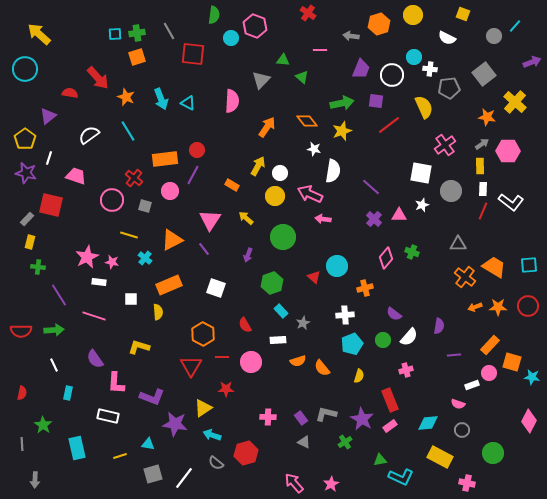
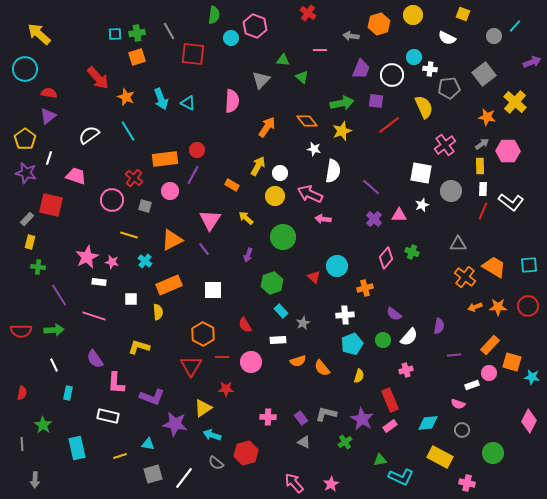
red semicircle at (70, 93): moved 21 px left
cyan cross at (145, 258): moved 3 px down
white square at (216, 288): moved 3 px left, 2 px down; rotated 18 degrees counterclockwise
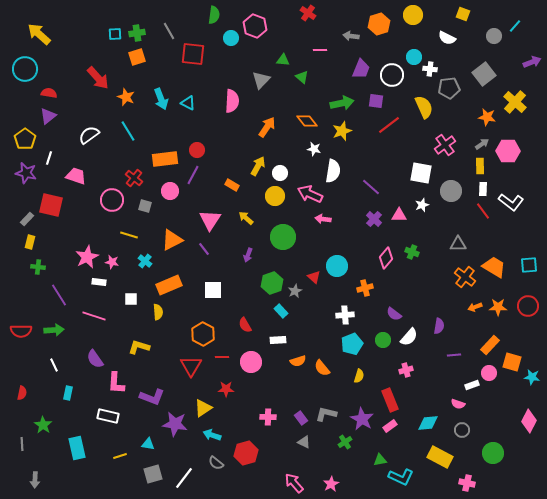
red line at (483, 211): rotated 60 degrees counterclockwise
gray star at (303, 323): moved 8 px left, 32 px up
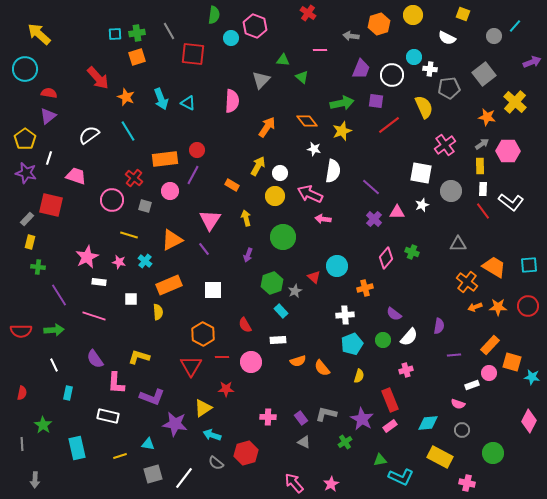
pink triangle at (399, 215): moved 2 px left, 3 px up
yellow arrow at (246, 218): rotated 35 degrees clockwise
pink star at (112, 262): moved 7 px right
orange cross at (465, 277): moved 2 px right, 5 px down
yellow L-shape at (139, 347): moved 10 px down
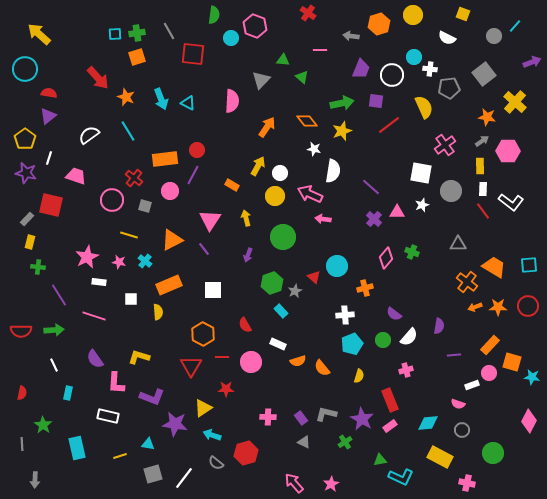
gray arrow at (482, 144): moved 3 px up
white rectangle at (278, 340): moved 4 px down; rotated 28 degrees clockwise
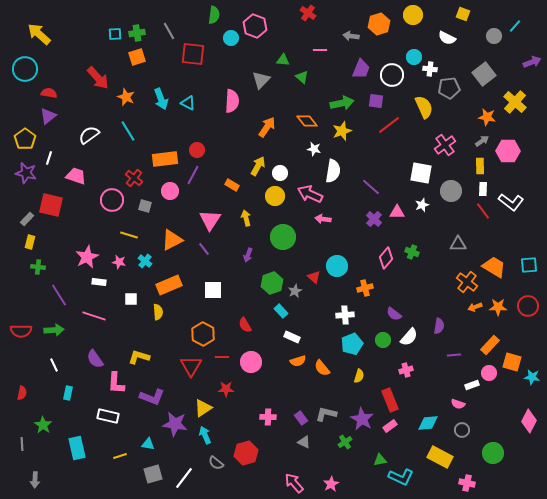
white rectangle at (278, 344): moved 14 px right, 7 px up
cyan arrow at (212, 435): moved 7 px left; rotated 48 degrees clockwise
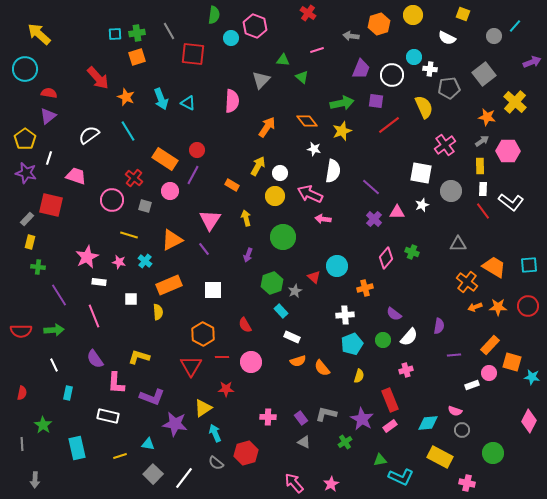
pink line at (320, 50): moved 3 px left; rotated 16 degrees counterclockwise
orange rectangle at (165, 159): rotated 40 degrees clockwise
pink line at (94, 316): rotated 50 degrees clockwise
pink semicircle at (458, 404): moved 3 px left, 7 px down
cyan arrow at (205, 435): moved 10 px right, 2 px up
gray square at (153, 474): rotated 30 degrees counterclockwise
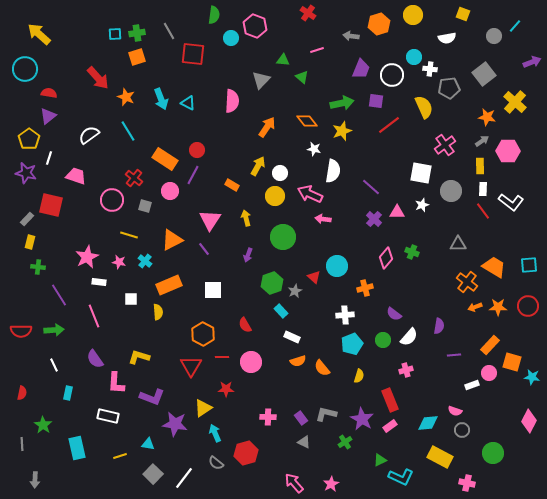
white semicircle at (447, 38): rotated 36 degrees counterclockwise
yellow pentagon at (25, 139): moved 4 px right
green triangle at (380, 460): rotated 16 degrees counterclockwise
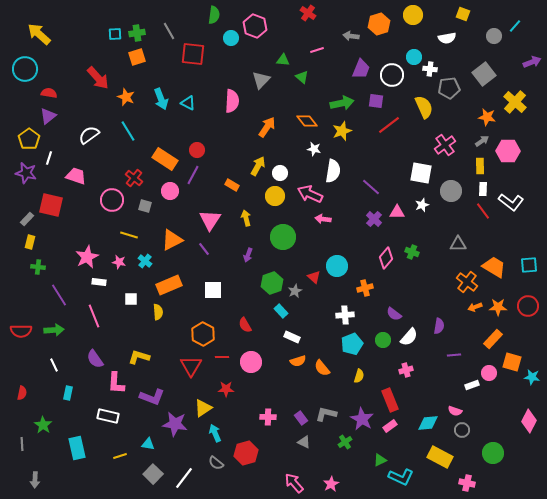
orange rectangle at (490, 345): moved 3 px right, 6 px up
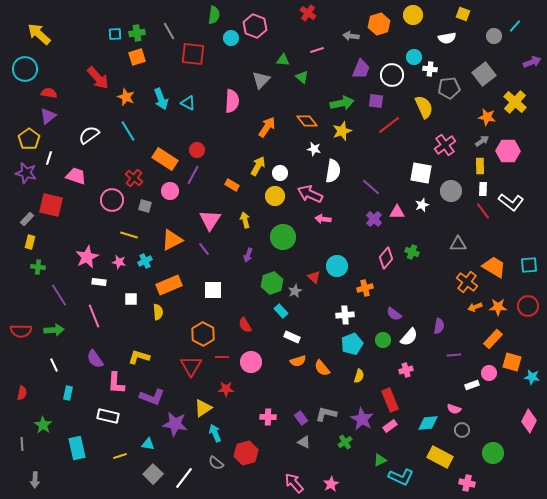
yellow arrow at (246, 218): moved 1 px left, 2 px down
cyan cross at (145, 261): rotated 24 degrees clockwise
pink semicircle at (455, 411): moved 1 px left, 2 px up
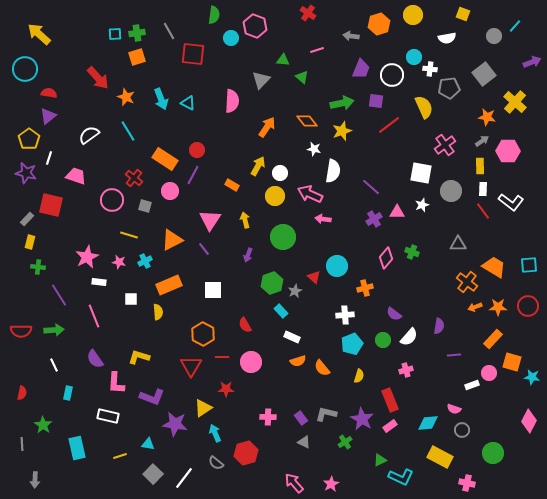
purple cross at (374, 219): rotated 14 degrees clockwise
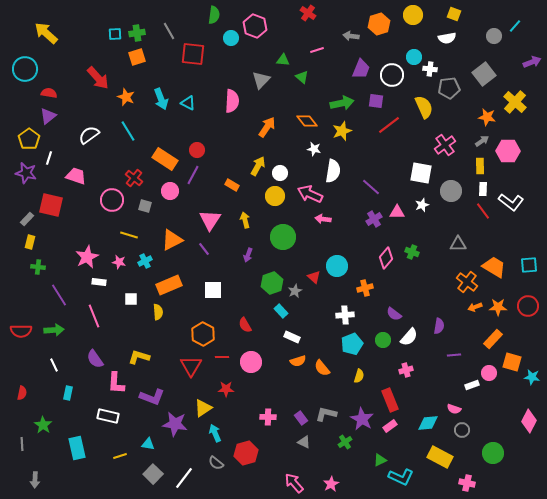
yellow square at (463, 14): moved 9 px left
yellow arrow at (39, 34): moved 7 px right, 1 px up
